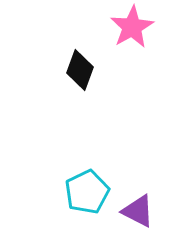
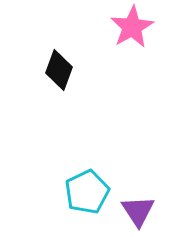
black diamond: moved 21 px left
purple triangle: rotated 30 degrees clockwise
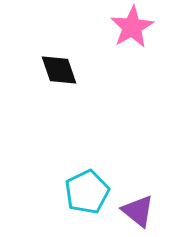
black diamond: rotated 39 degrees counterclockwise
purple triangle: rotated 18 degrees counterclockwise
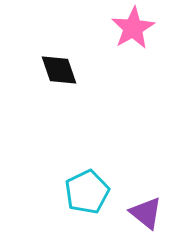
pink star: moved 1 px right, 1 px down
purple triangle: moved 8 px right, 2 px down
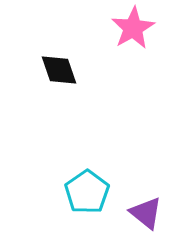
cyan pentagon: rotated 9 degrees counterclockwise
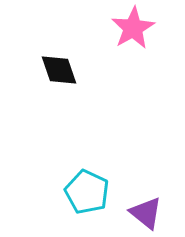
cyan pentagon: rotated 12 degrees counterclockwise
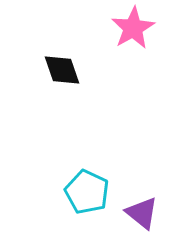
black diamond: moved 3 px right
purple triangle: moved 4 px left
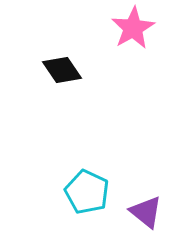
black diamond: rotated 15 degrees counterclockwise
purple triangle: moved 4 px right, 1 px up
